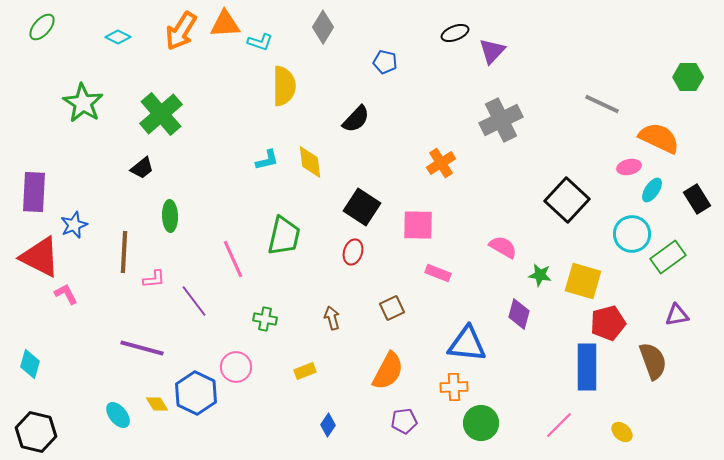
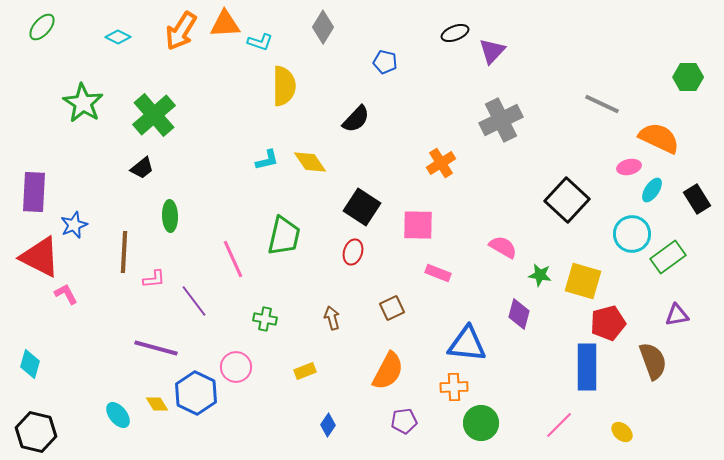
green cross at (161, 114): moved 7 px left, 1 px down
yellow diamond at (310, 162): rotated 28 degrees counterclockwise
purple line at (142, 348): moved 14 px right
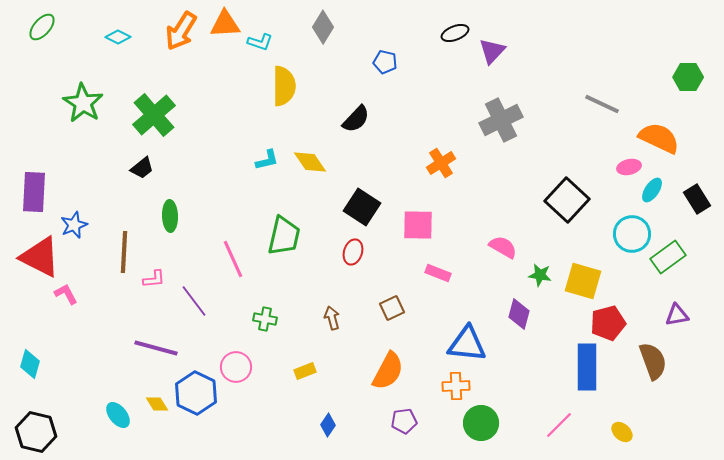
orange cross at (454, 387): moved 2 px right, 1 px up
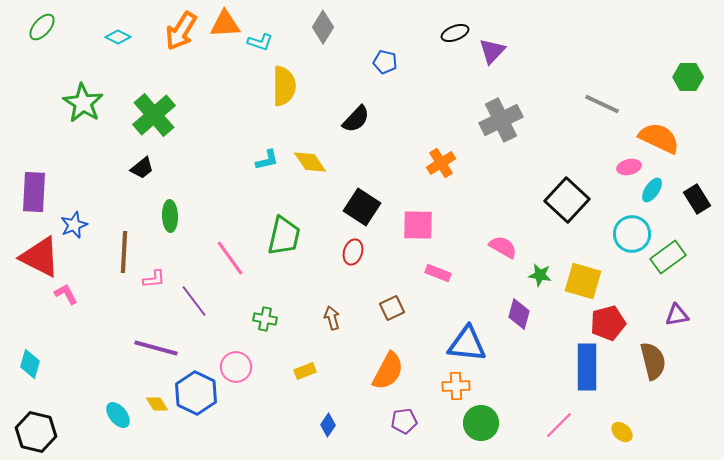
pink line at (233, 259): moved 3 px left, 1 px up; rotated 12 degrees counterclockwise
brown semicircle at (653, 361): rotated 6 degrees clockwise
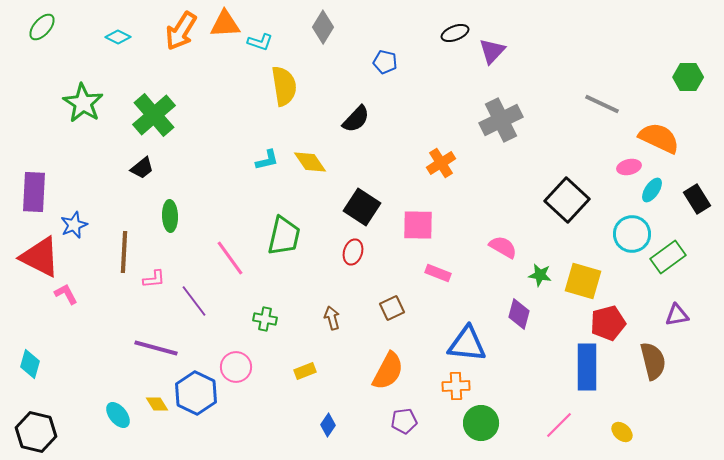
yellow semicircle at (284, 86): rotated 9 degrees counterclockwise
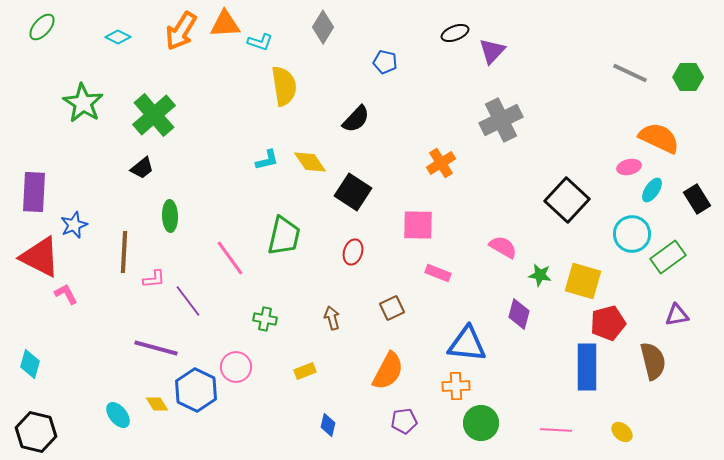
gray line at (602, 104): moved 28 px right, 31 px up
black square at (362, 207): moved 9 px left, 15 px up
purple line at (194, 301): moved 6 px left
blue hexagon at (196, 393): moved 3 px up
blue diamond at (328, 425): rotated 20 degrees counterclockwise
pink line at (559, 425): moved 3 px left, 5 px down; rotated 48 degrees clockwise
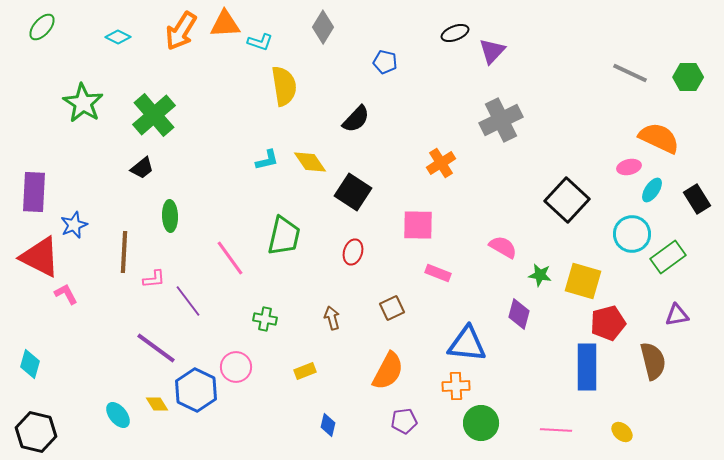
purple line at (156, 348): rotated 21 degrees clockwise
